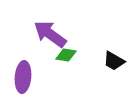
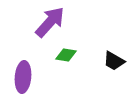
purple arrow: moved 12 px up; rotated 96 degrees clockwise
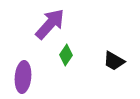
purple arrow: moved 2 px down
green diamond: rotated 65 degrees counterclockwise
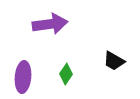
purple arrow: rotated 40 degrees clockwise
green diamond: moved 19 px down
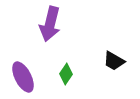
purple arrow: rotated 112 degrees clockwise
purple ellipse: rotated 32 degrees counterclockwise
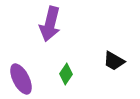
purple ellipse: moved 2 px left, 2 px down
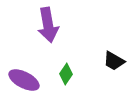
purple arrow: moved 2 px left, 1 px down; rotated 24 degrees counterclockwise
purple ellipse: moved 3 px right, 1 px down; rotated 36 degrees counterclockwise
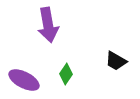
black trapezoid: moved 2 px right
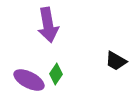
green diamond: moved 10 px left
purple ellipse: moved 5 px right
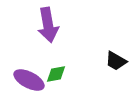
green diamond: rotated 45 degrees clockwise
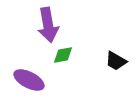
green diamond: moved 7 px right, 19 px up
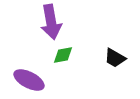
purple arrow: moved 3 px right, 3 px up
black trapezoid: moved 1 px left, 3 px up
